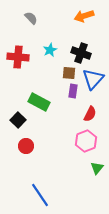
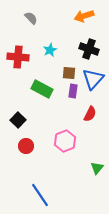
black cross: moved 8 px right, 4 px up
green rectangle: moved 3 px right, 13 px up
pink hexagon: moved 21 px left
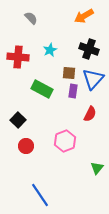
orange arrow: rotated 12 degrees counterclockwise
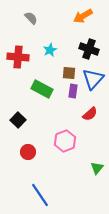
orange arrow: moved 1 px left
red semicircle: rotated 21 degrees clockwise
red circle: moved 2 px right, 6 px down
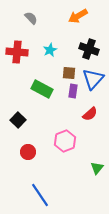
orange arrow: moved 5 px left
red cross: moved 1 px left, 5 px up
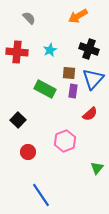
gray semicircle: moved 2 px left
green rectangle: moved 3 px right
blue line: moved 1 px right
